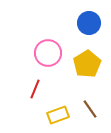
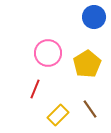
blue circle: moved 5 px right, 6 px up
yellow rectangle: rotated 25 degrees counterclockwise
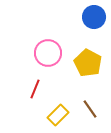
yellow pentagon: moved 1 px right, 1 px up; rotated 12 degrees counterclockwise
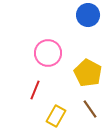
blue circle: moved 6 px left, 2 px up
yellow pentagon: moved 10 px down
red line: moved 1 px down
yellow rectangle: moved 2 px left, 1 px down; rotated 15 degrees counterclockwise
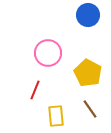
yellow rectangle: rotated 35 degrees counterclockwise
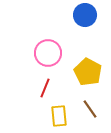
blue circle: moved 3 px left
yellow pentagon: moved 1 px up
red line: moved 10 px right, 2 px up
yellow rectangle: moved 3 px right
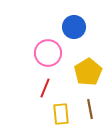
blue circle: moved 11 px left, 12 px down
yellow pentagon: rotated 12 degrees clockwise
brown line: rotated 24 degrees clockwise
yellow rectangle: moved 2 px right, 2 px up
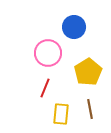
yellow rectangle: rotated 10 degrees clockwise
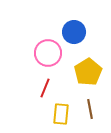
blue circle: moved 5 px down
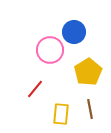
pink circle: moved 2 px right, 3 px up
red line: moved 10 px left, 1 px down; rotated 18 degrees clockwise
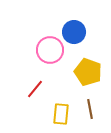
yellow pentagon: rotated 20 degrees counterclockwise
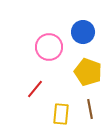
blue circle: moved 9 px right
pink circle: moved 1 px left, 3 px up
